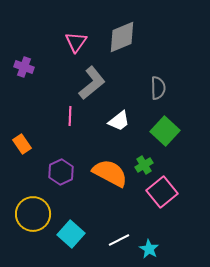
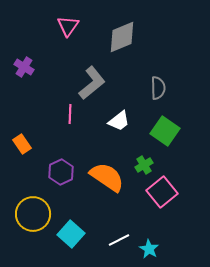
pink triangle: moved 8 px left, 16 px up
purple cross: rotated 12 degrees clockwise
pink line: moved 2 px up
green square: rotated 8 degrees counterclockwise
orange semicircle: moved 3 px left, 4 px down; rotated 6 degrees clockwise
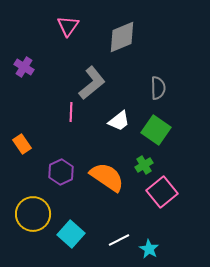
pink line: moved 1 px right, 2 px up
green square: moved 9 px left, 1 px up
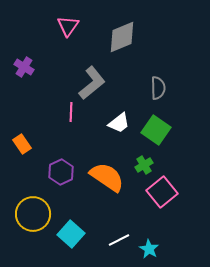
white trapezoid: moved 2 px down
